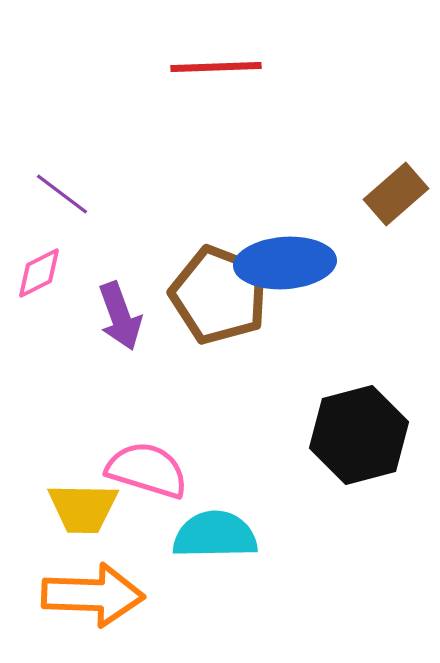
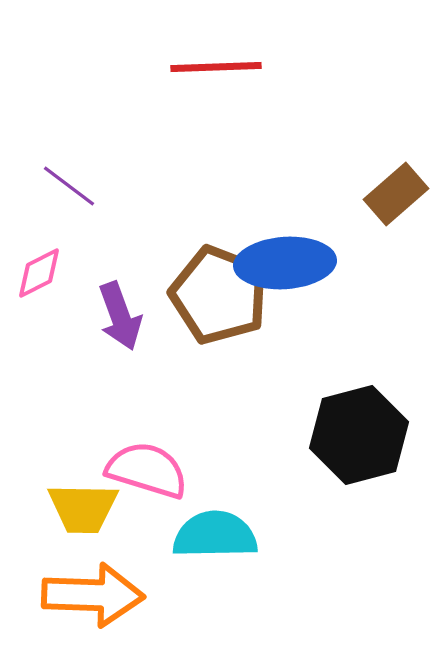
purple line: moved 7 px right, 8 px up
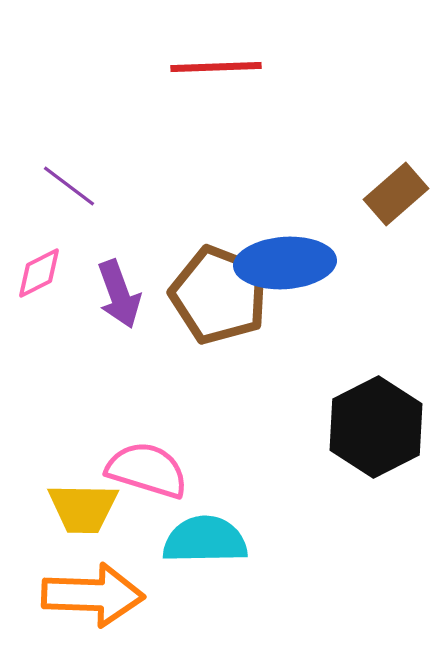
purple arrow: moved 1 px left, 22 px up
black hexagon: moved 17 px right, 8 px up; rotated 12 degrees counterclockwise
cyan semicircle: moved 10 px left, 5 px down
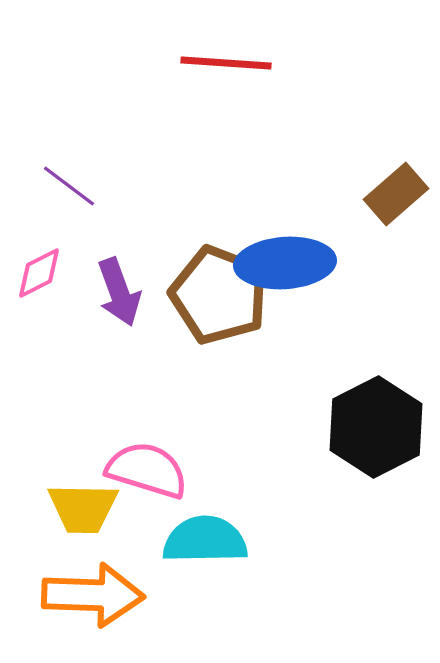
red line: moved 10 px right, 4 px up; rotated 6 degrees clockwise
purple arrow: moved 2 px up
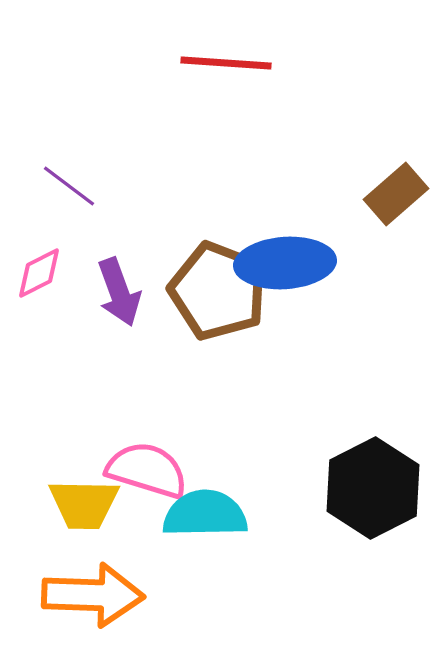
brown pentagon: moved 1 px left, 4 px up
black hexagon: moved 3 px left, 61 px down
yellow trapezoid: moved 1 px right, 4 px up
cyan semicircle: moved 26 px up
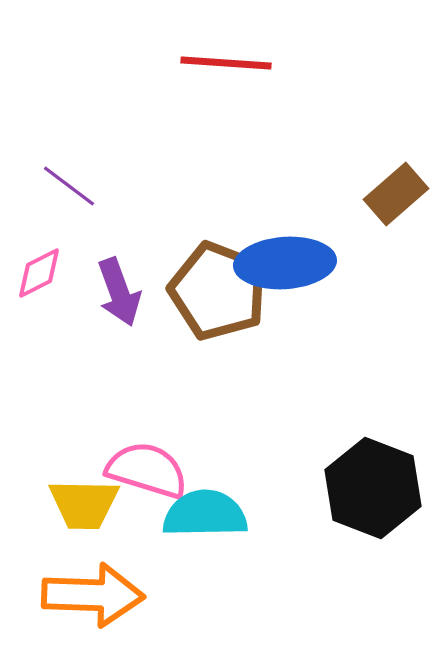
black hexagon: rotated 12 degrees counterclockwise
